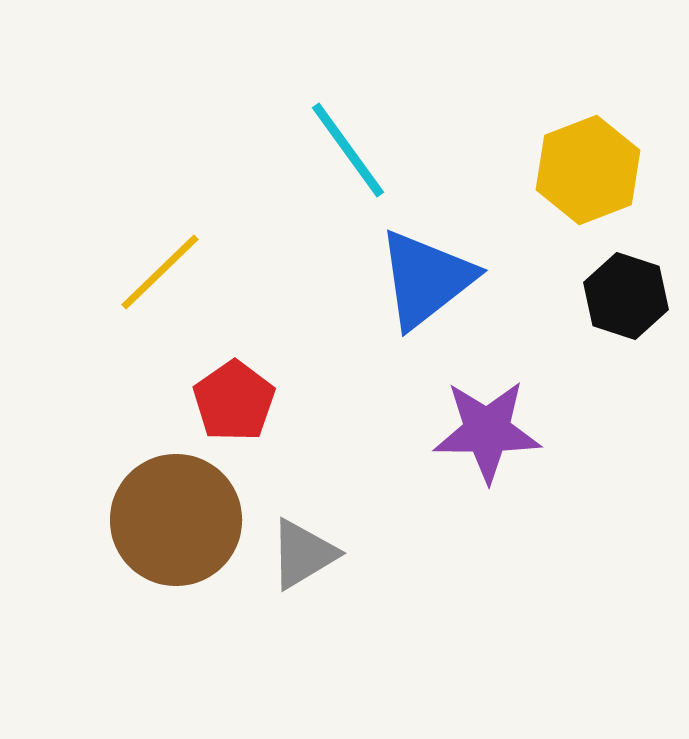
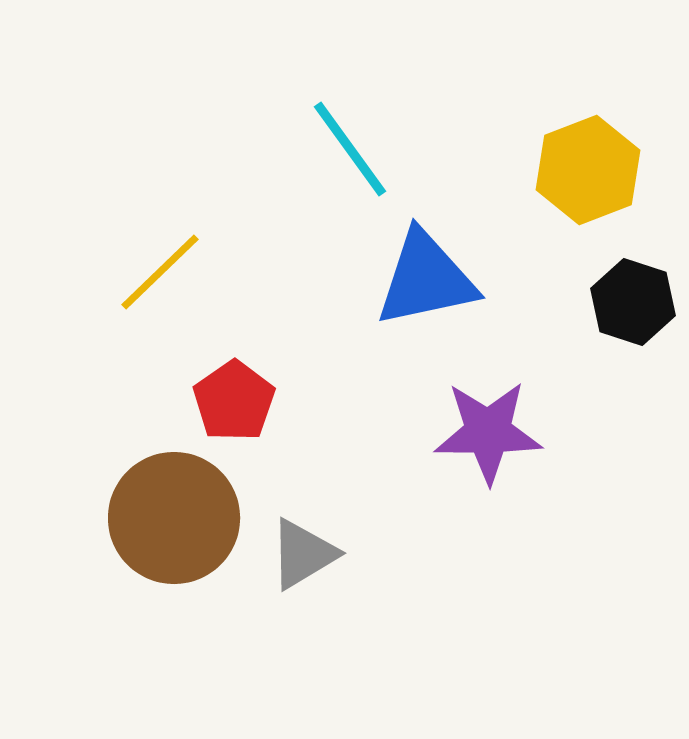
cyan line: moved 2 px right, 1 px up
blue triangle: rotated 26 degrees clockwise
black hexagon: moved 7 px right, 6 px down
purple star: moved 1 px right, 1 px down
brown circle: moved 2 px left, 2 px up
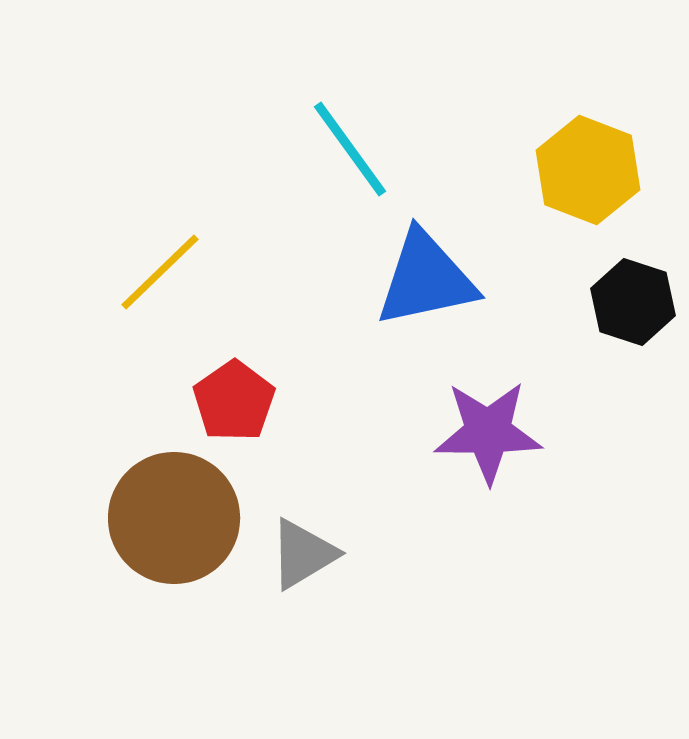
yellow hexagon: rotated 18 degrees counterclockwise
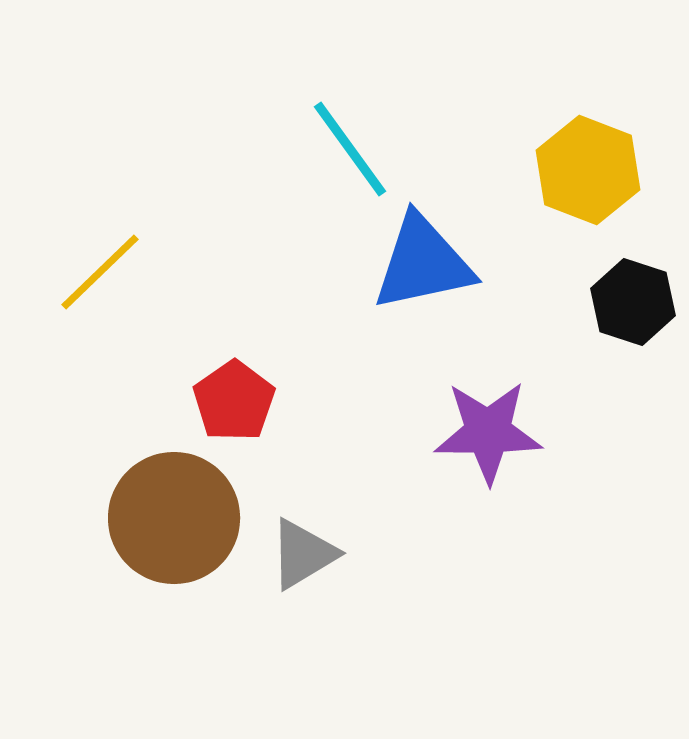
yellow line: moved 60 px left
blue triangle: moved 3 px left, 16 px up
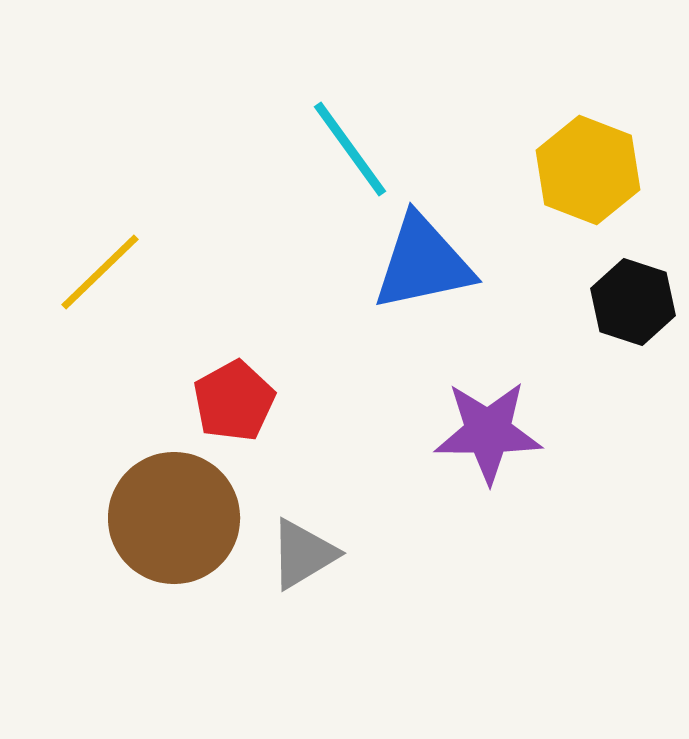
red pentagon: rotated 6 degrees clockwise
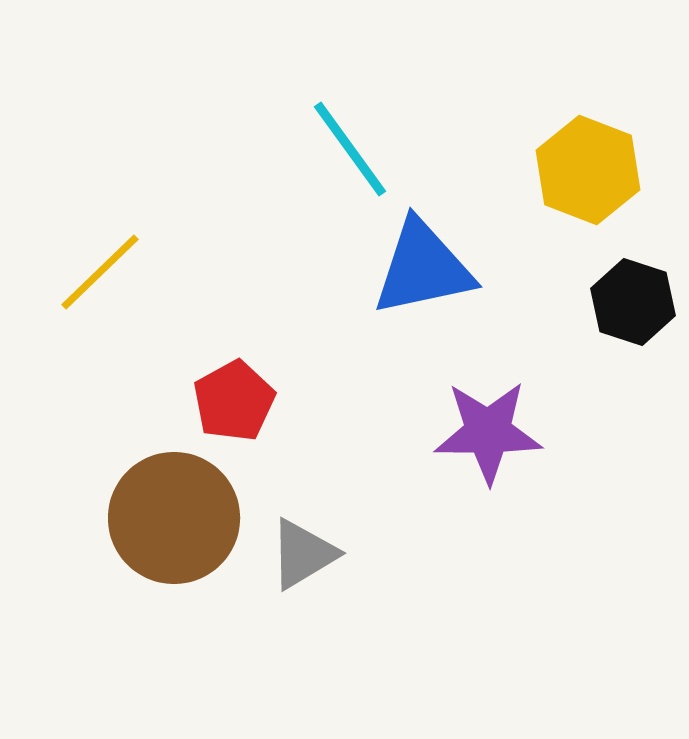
blue triangle: moved 5 px down
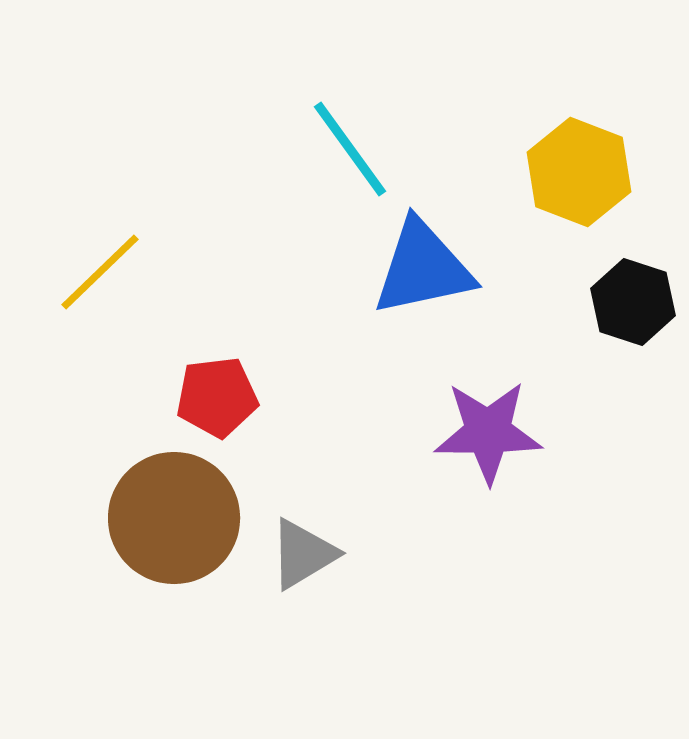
yellow hexagon: moved 9 px left, 2 px down
red pentagon: moved 17 px left, 4 px up; rotated 22 degrees clockwise
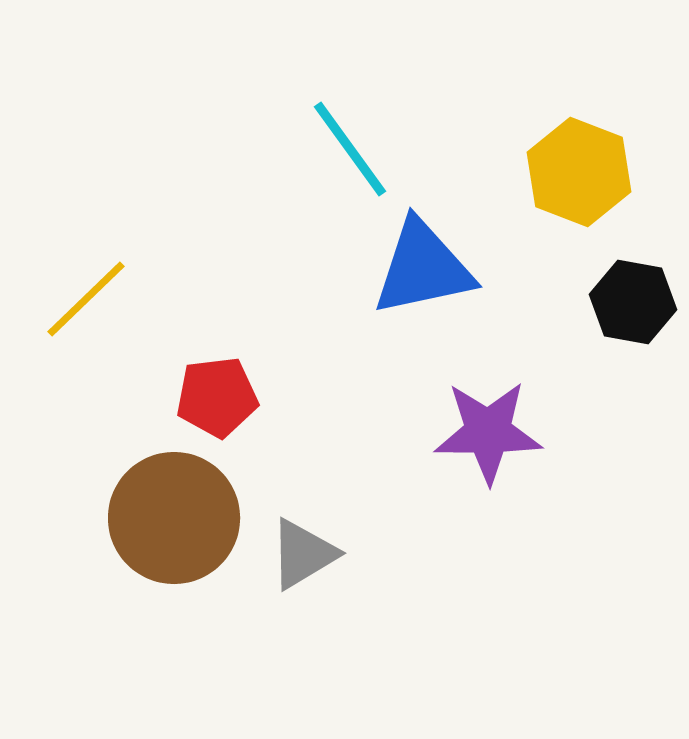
yellow line: moved 14 px left, 27 px down
black hexagon: rotated 8 degrees counterclockwise
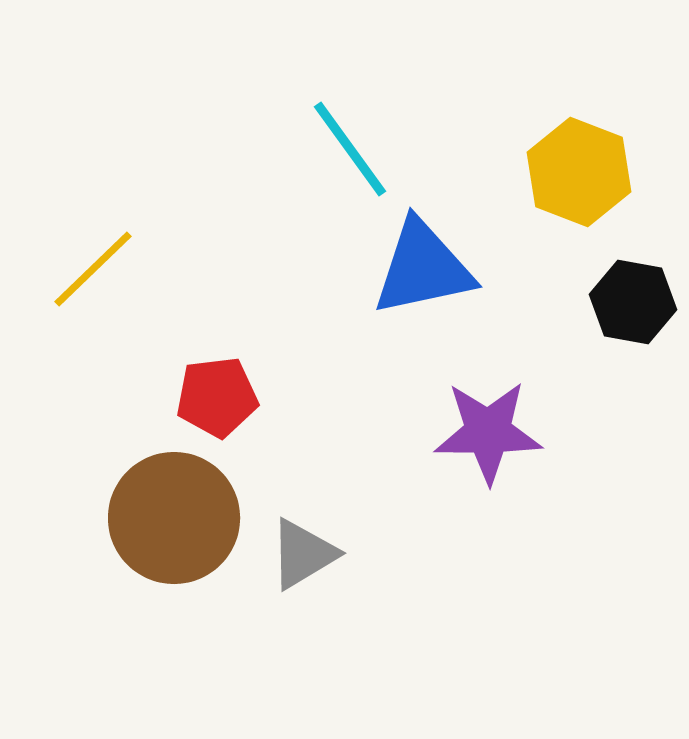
yellow line: moved 7 px right, 30 px up
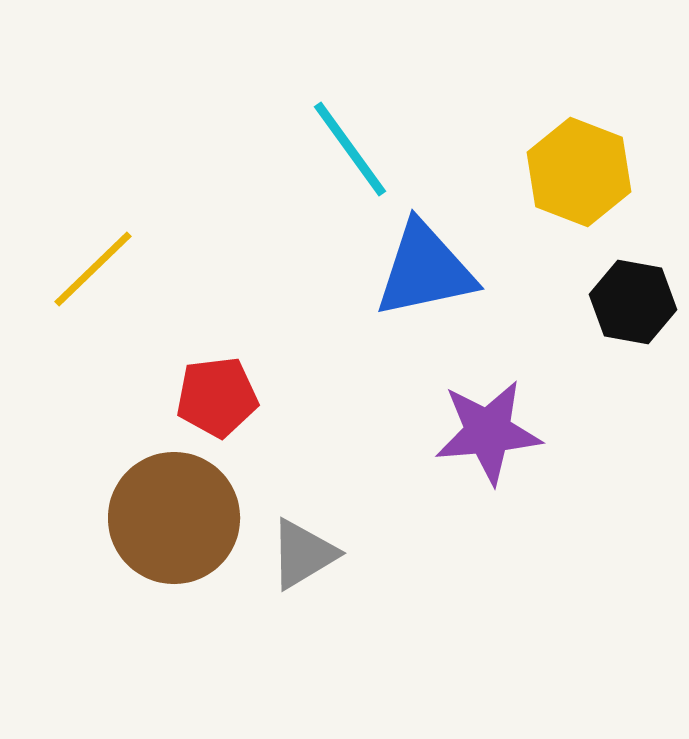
blue triangle: moved 2 px right, 2 px down
purple star: rotated 5 degrees counterclockwise
